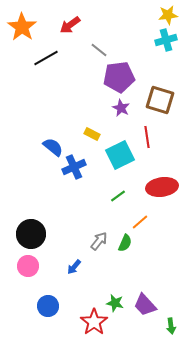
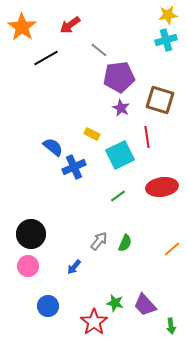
orange line: moved 32 px right, 27 px down
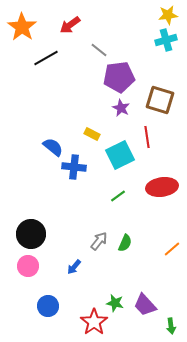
blue cross: rotated 30 degrees clockwise
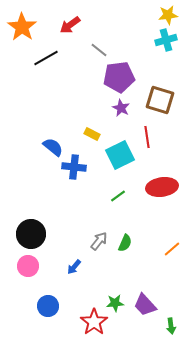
green star: rotated 18 degrees counterclockwise
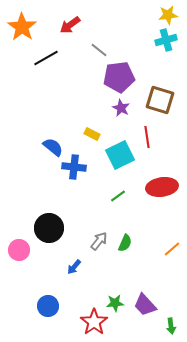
black circle: moved 18 px right, 6 px up
pink circle: moved 9 px left, 16 px up
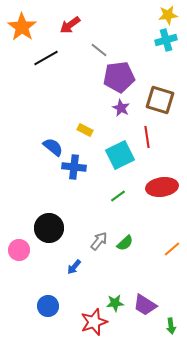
yellow rectangle: moved 7 px left, 4 px up
green semicircle: rotated 24 degrees clockwise
purple trapezoid: rotated 15 degrees counterclockwise
red star: rotated 16 degrees clockwise
